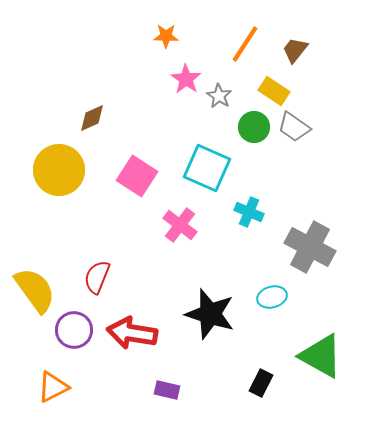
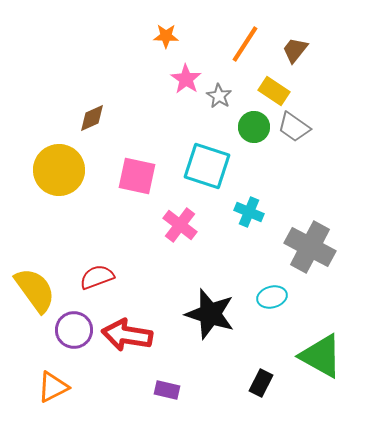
cyan square: moved 2 px up; rotated 6 degrees counterclockwise
pink square: rotated 21 degrees counterclockwise
red semicircle: rotated 48 degrees clockwise
red arrow: moved 5 px left, 2 px down
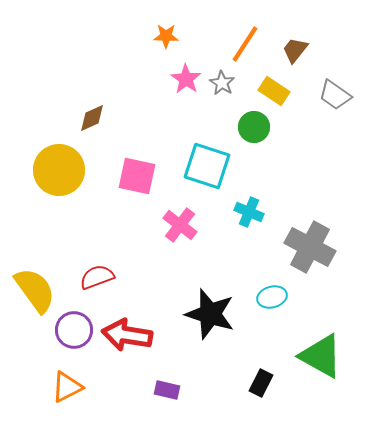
gray star: moved 3 px right, 13 px up
gray trapezoid: moved 41 px right, 32 px up
orange triangle: moved 14 px right
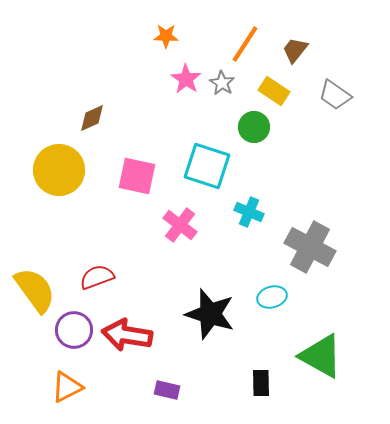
black rectangle: rotated 28 degrees counterclockwise
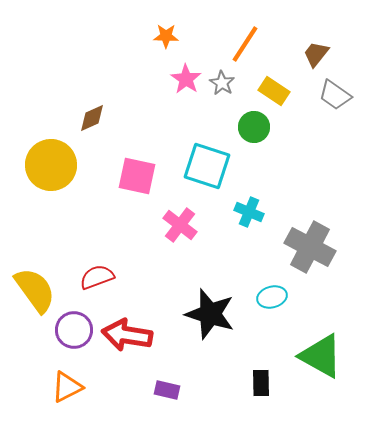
brown trapezoid: moved 21 px right, 4 px down
yellow circle: moved 8 px left, 5 px up
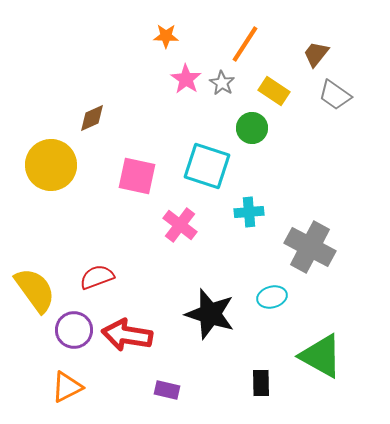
green circle: moved 2 px left, 1 px down
cyan cross: rotated 28 degrees counterclockwise
